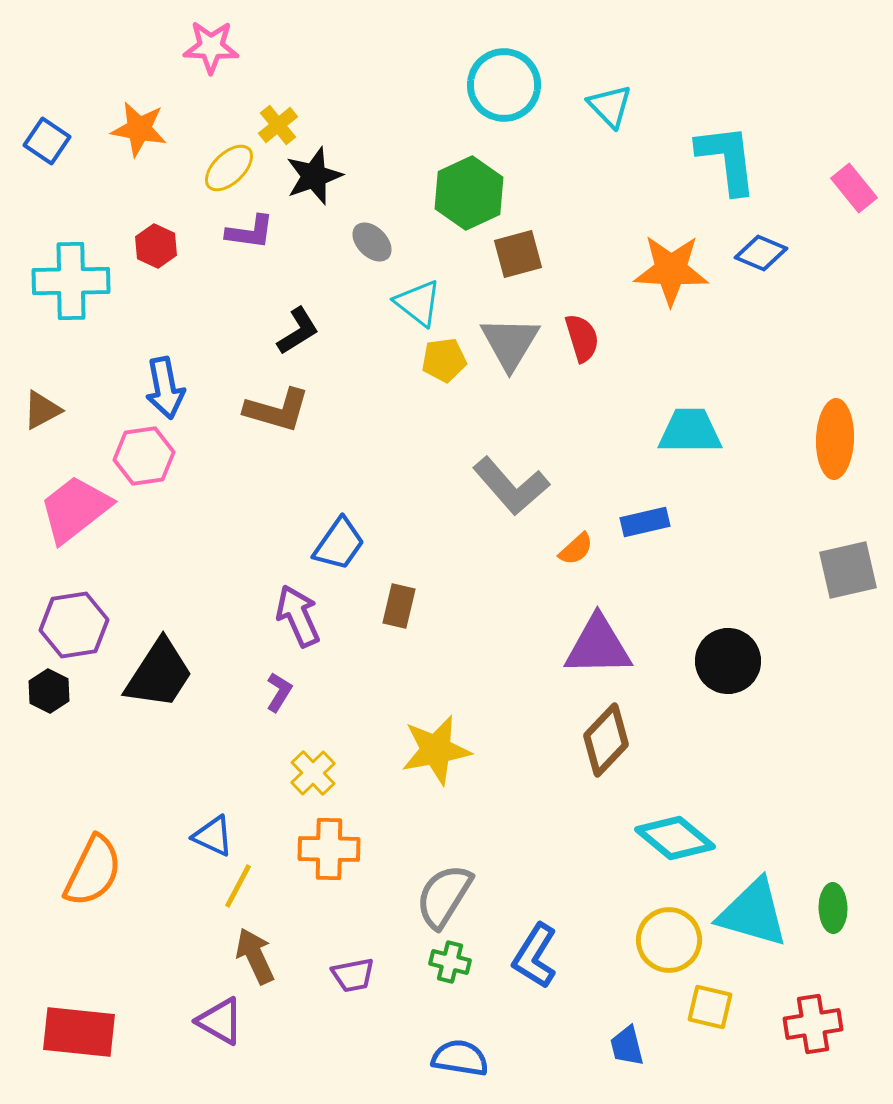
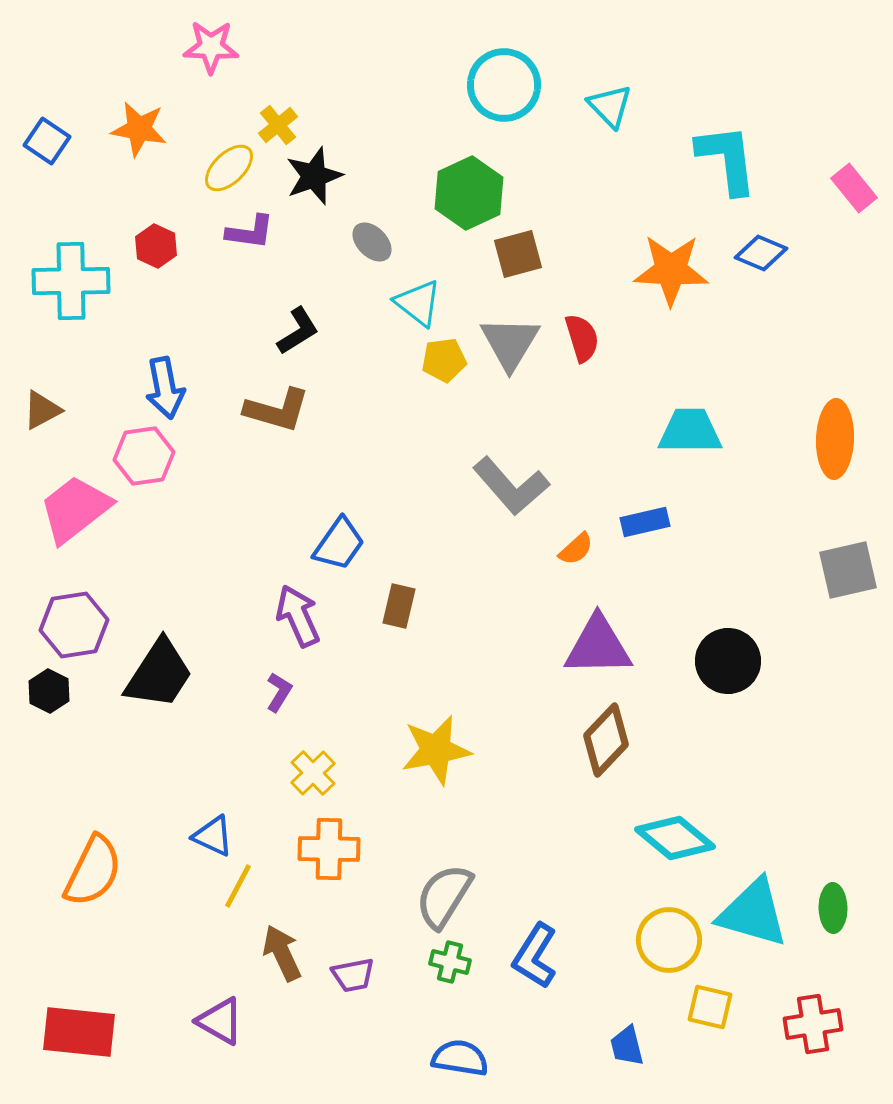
brown arrow at (255, 956): moved 27 px right, 3 px up
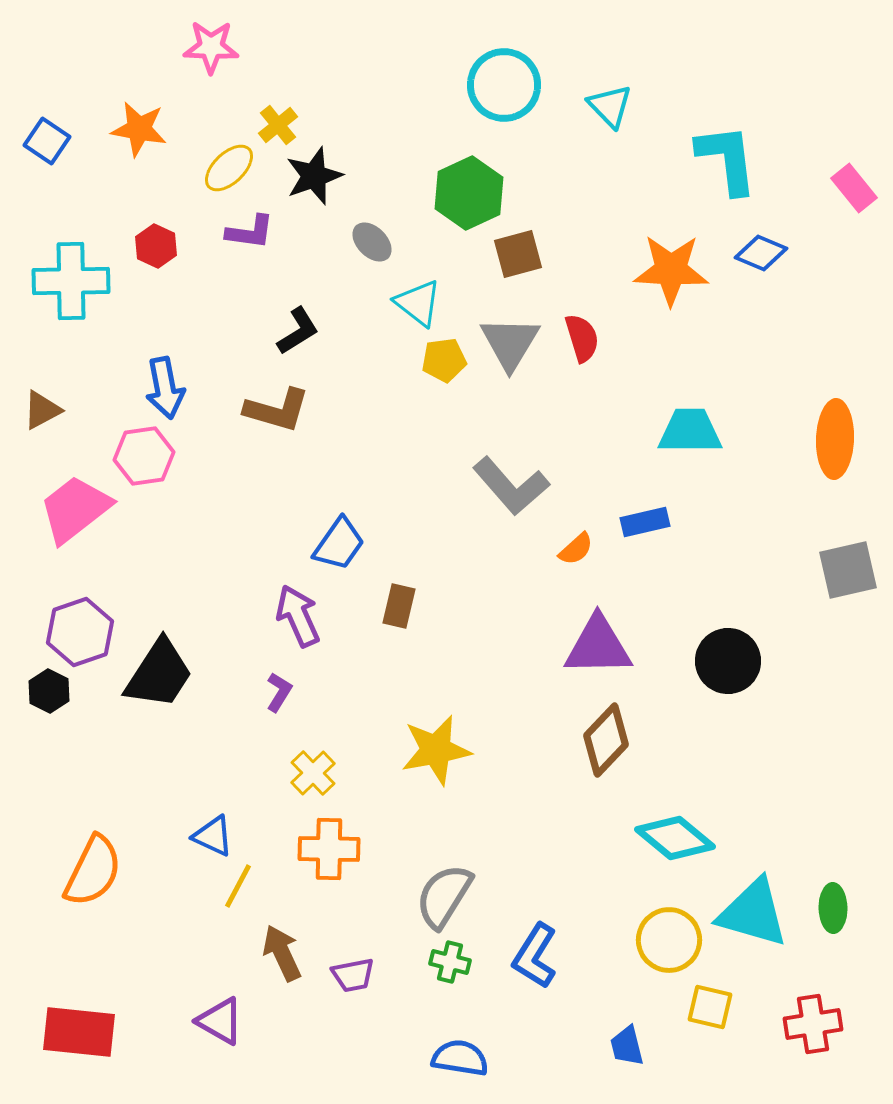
purple hexagon at (74, 625): moved 6 px right, 7 px down; rotated 10 degrees counterclockwise
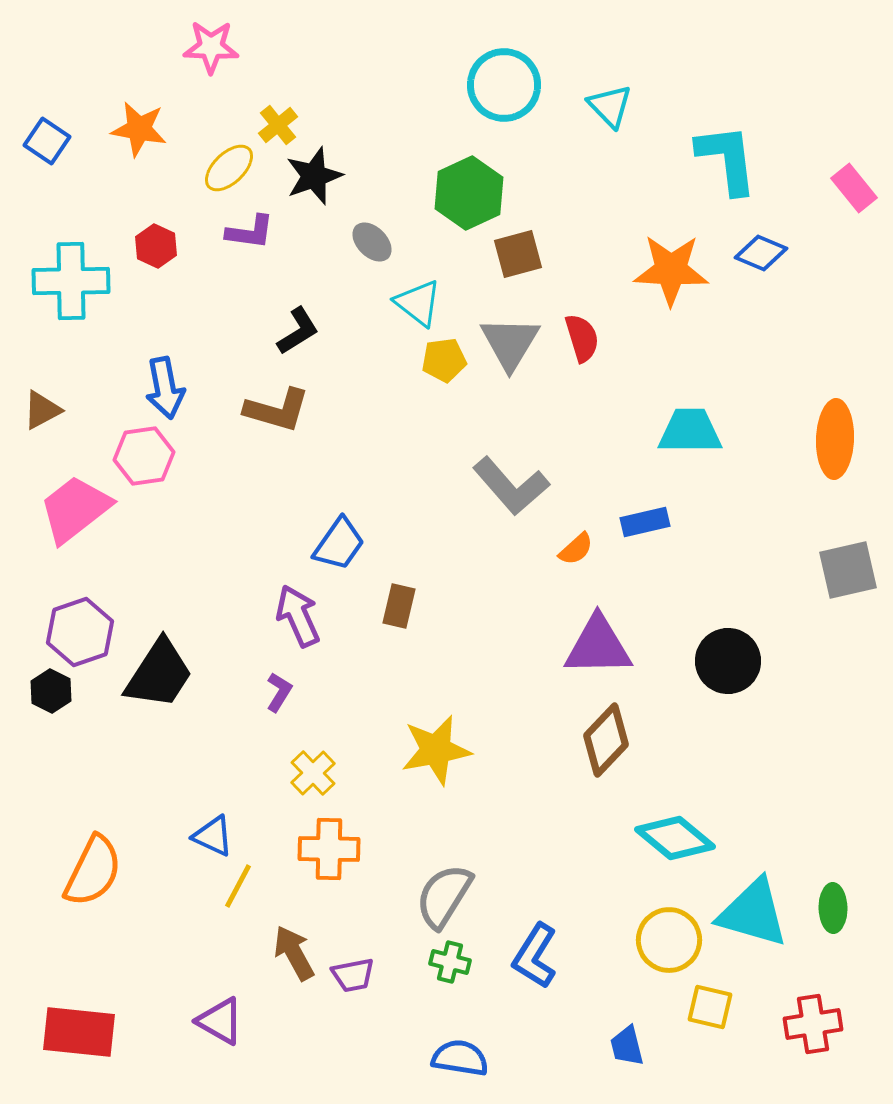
black hexagon at (49, 691): moved 2 px right
brown arrow at (282, 953): moved 12 px right; rotated 4 degrees counterclockwise
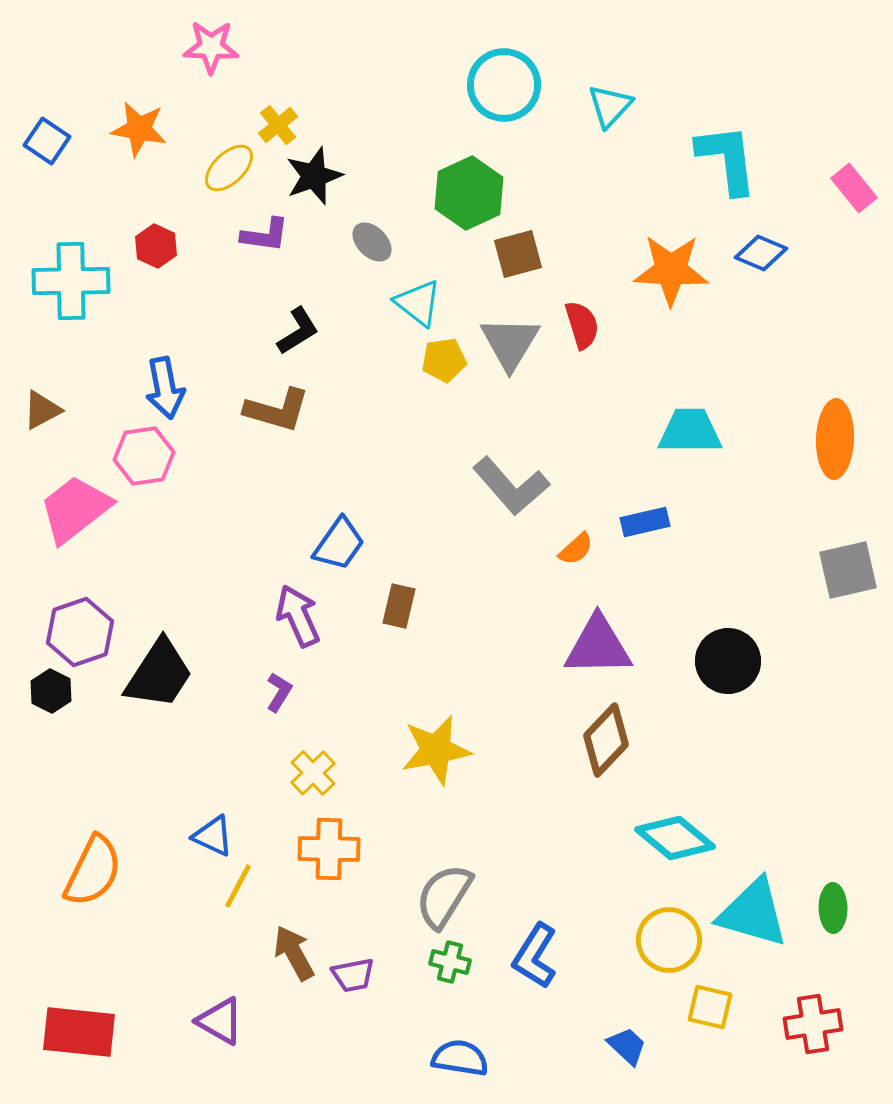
cyan triangle at (610, 106): rotated 27 degrees clockwise
purple L-shape at (250, 232): moved 15 px right, 3 px down
red semicircle at (582, 338): moved 13 px up
blue trapezoid at (627, 1046): rotated 147 degrees clockwise
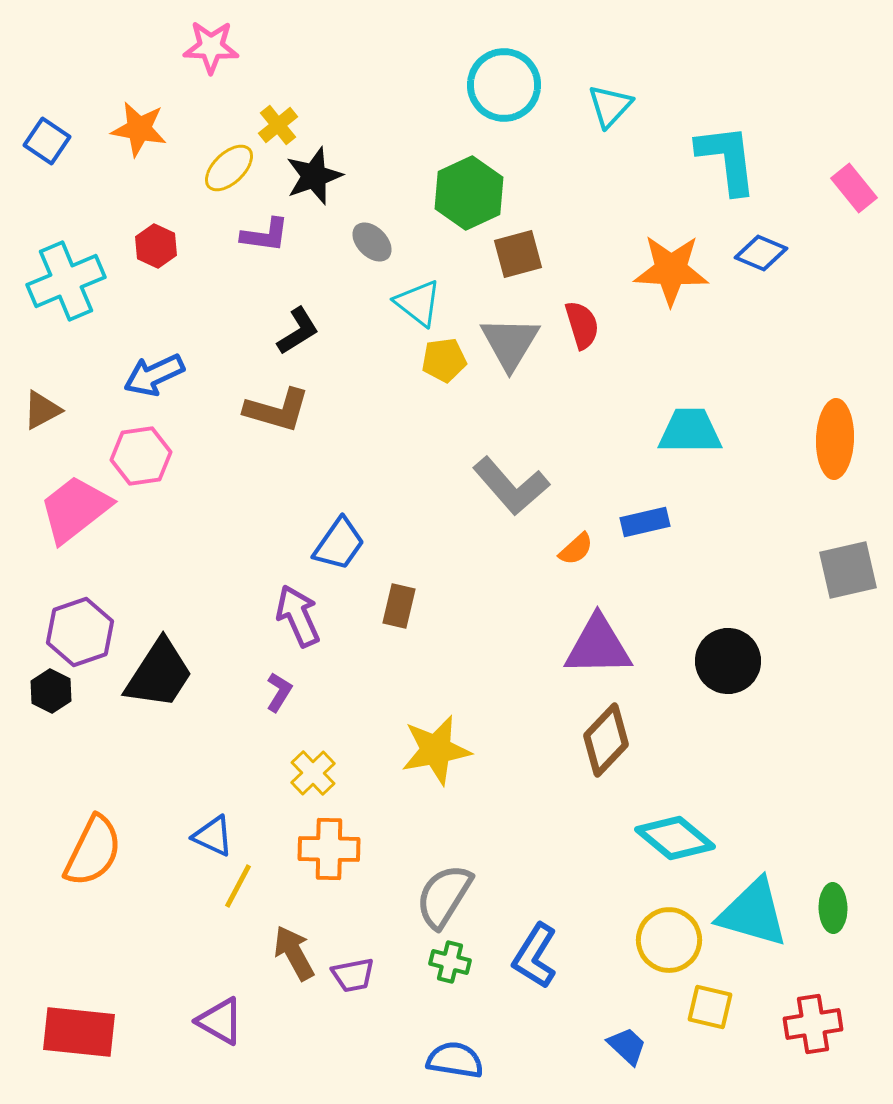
cyan cross at (71, 281): moved 5 px left; rotated 22 degrees counterclockwise
blue arrow at (165, 388): moved 11 px left, 13 px up; rotated 76 degrees clockwise
pink hexagon at (144, 456): moved 3 px left
orange semicircle at (93, 871): moved 20 px up
blue semicircle at (460, 1058): moved 5 px left, 2 px down
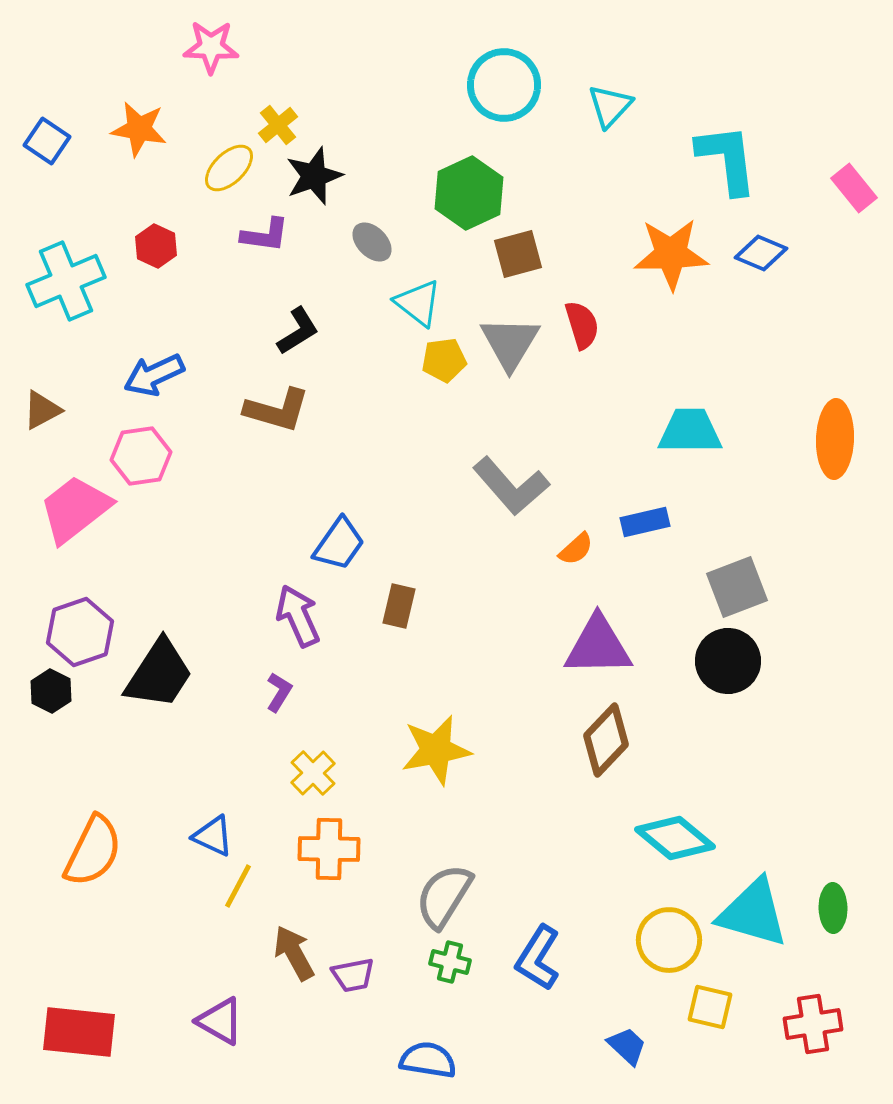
orange star at (671, 270): moved 16 px up; rotated 4 degrees counterclockwise
gray square at (848, 570): moved 111 px left, 17 px down; rotated 8 degrees counterclockwise
blue L-shape at (535, 956): moved 3 px right, 2 px down
blue semicircle at (455, 1060): moved 27 px left
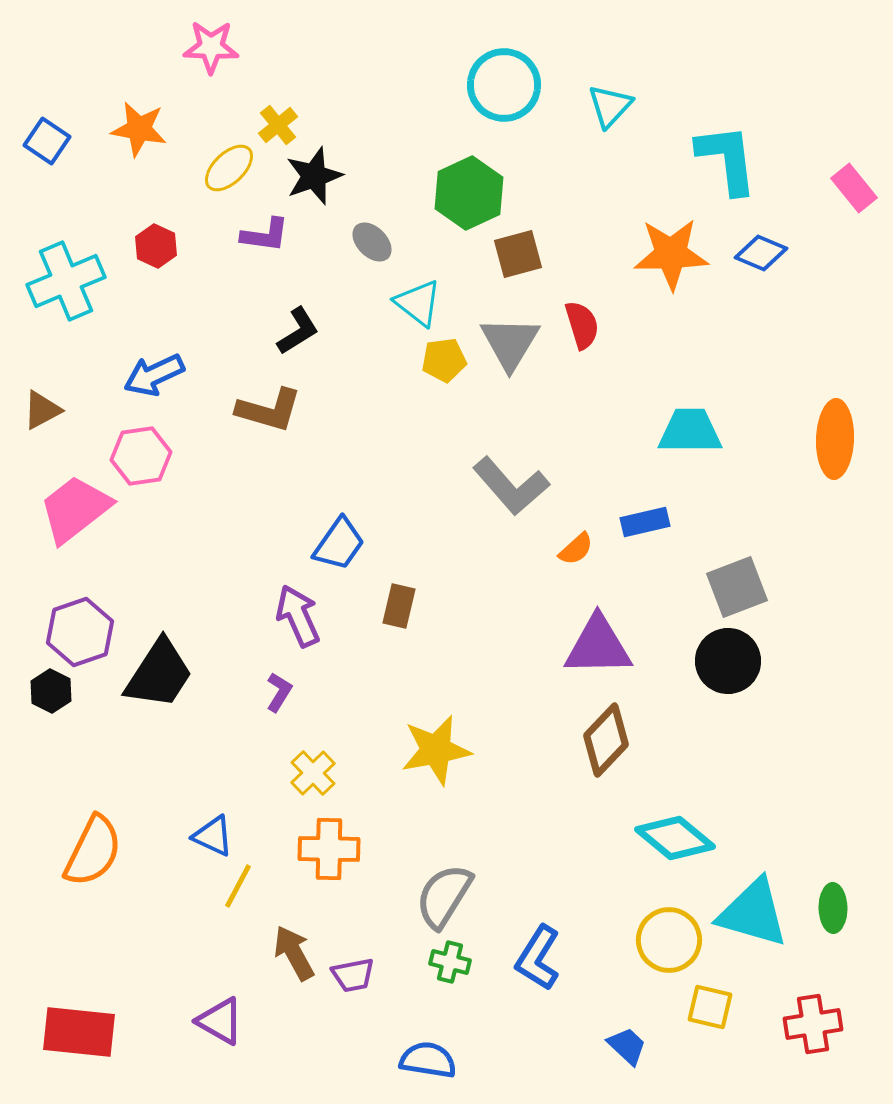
brown L-shape at (277, 410): moved 8 px left
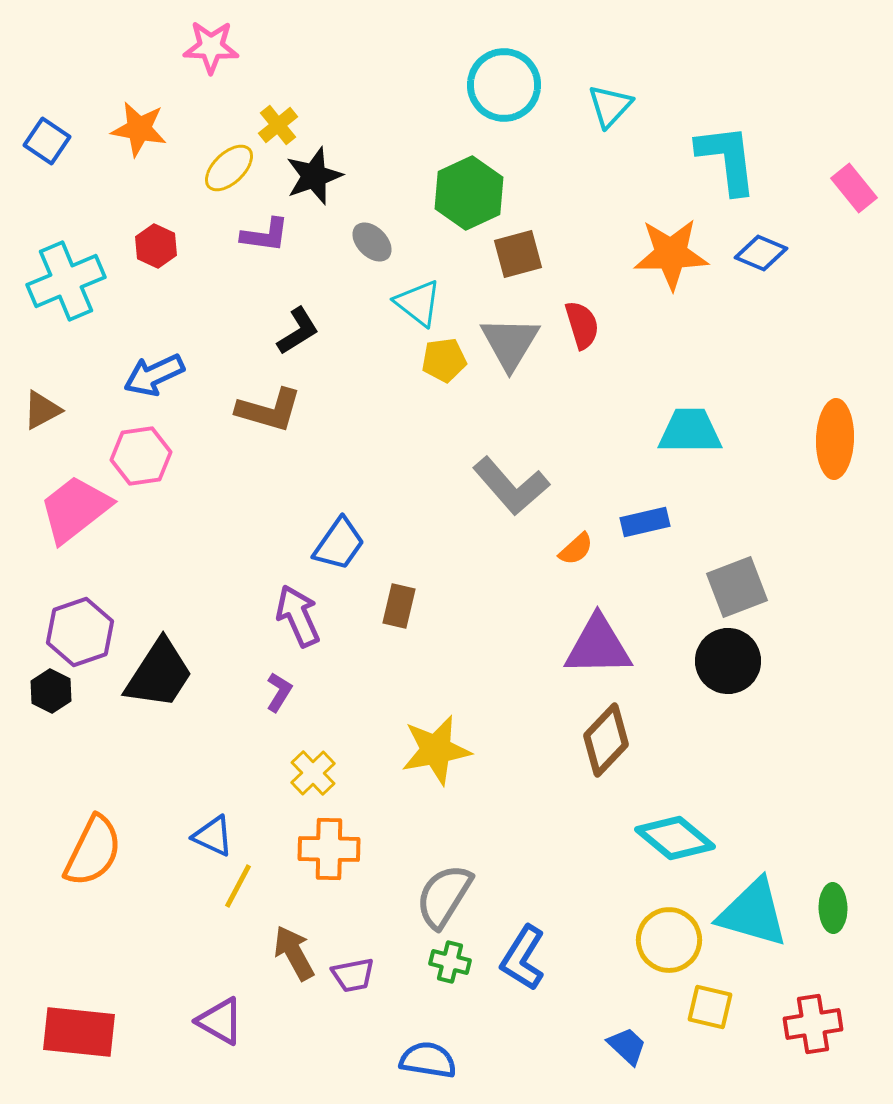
blue L-shape at (538, 958): moved 15 px left
